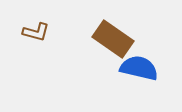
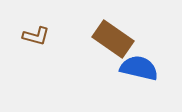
brown L-shape: moved 4 px down
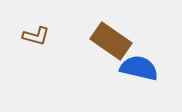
brown rectangle: moved 2 px left, 2 px down
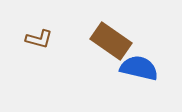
brown L-shape: moved 3 px right, 3 px down
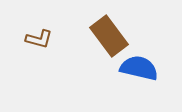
brown rectangle: moved 2 px left, 5 px up; rotated 18 degrees clockwise
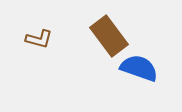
blue semicircle: rotated 6 degrees clockwise
